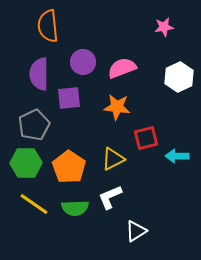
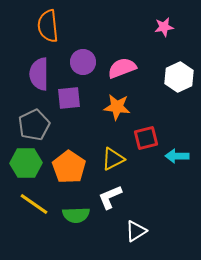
green semicircle: moved 1 px right, 7 px down
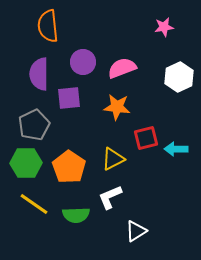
cyan arrow: moved 1 px left, 7 px up
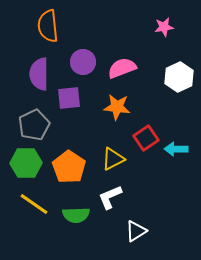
red square: rotated 20 degrees counterclockwise
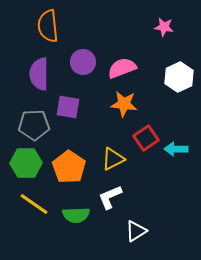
pink star: rotated 18 degrees clockwise
purple square: moved 1 px left, 9 px down; rotated 15 degrees clockwise
orange star: moved 7 px right, 3 px up
gray pentagon: rotated 24 degrees clockwise
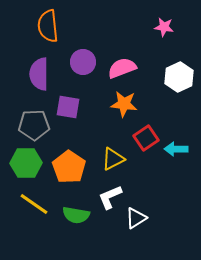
green semicircle: rotated 12 degrees clockwise
white triangle: moved 13 px up
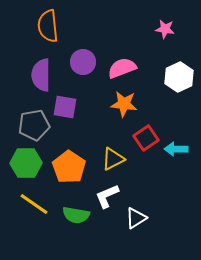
pink star: moved 1 px right, 2 px down
purple semicircle: moved 2 px right, 1 px down
purple square: moved 3 px left
gray pentagon: rotated 8 degrees counterclockwise
white L-shape: moved 3 px left, 1 px up
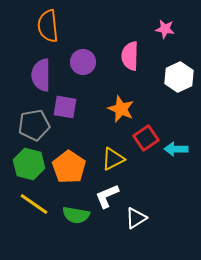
pink semicircle: moved 8 px right, 12 px up; rotated 68 degrees counterclockwise
orange star: moved 3 px left, 5 px down; rotated 16 degrees clockwise
green hexagon: moved 3 px right, 1 px down; rotated 16 degrees clockwise
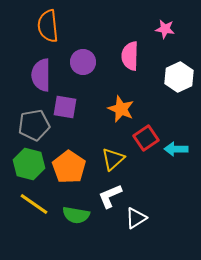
yellow triangle: rotated 15 degrees counterclockwise
white L-shape: moved 3 px right
